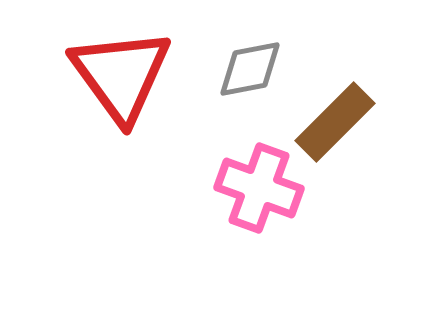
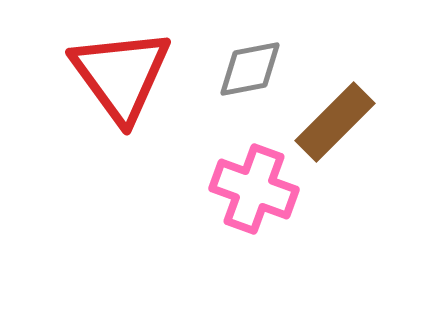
pink cross: moved 5 px left, 1 px down
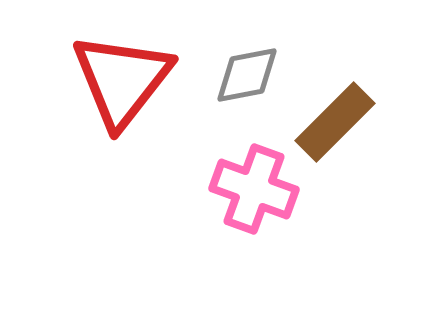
gray diamond: moved 3 px left, 6 px down
red triangle: moved 1 px right, 5 px down; rotated 14 degrees clockwise
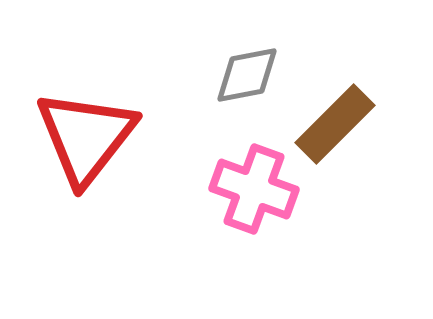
red triangle: moved 36 px left, 57 px down
brown rectangle: moved 2 px down
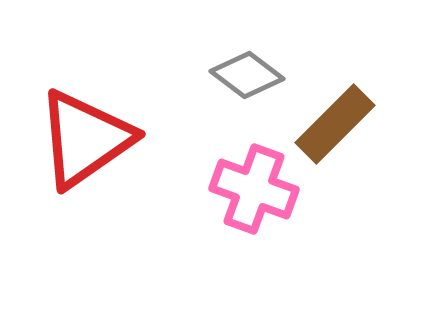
gray diamond: rotated 48 degrees clockwise
red triangle: moved 1 px left, 2 px down; rotated 17 degrees clockwise
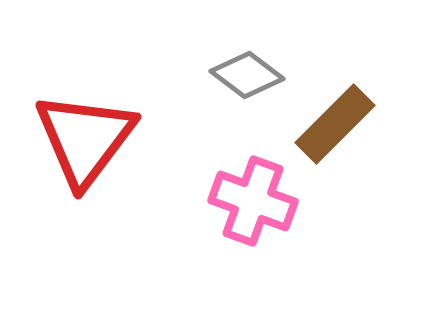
red triangle: rotated 18 degrees counterclockwise
pink cross: moved 1 px left, 12 px down
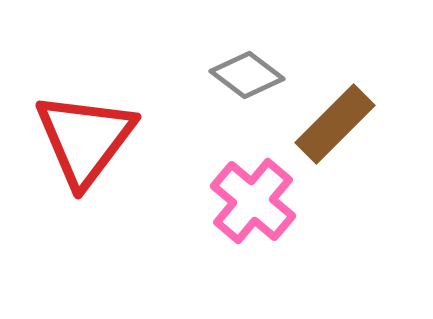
pink cross: rotated 20 degrees clockwise
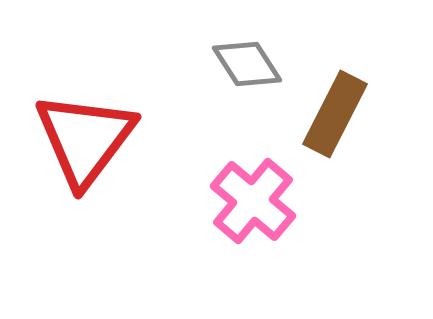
gray diamond: moved 11 px up; rotated 20 degrees clockwise
brown rectangle: moved 10 px up; rotated 18 degrees counterclockwise
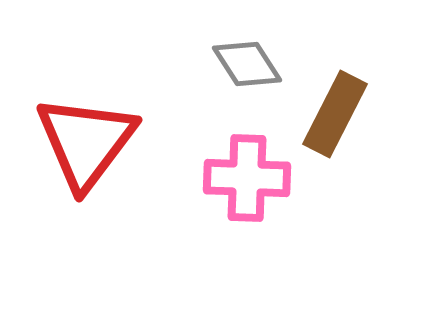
red triangle: moved 1 px right, 3 px down
pink cross: moved 6 px left, 23 px up; rotated 38 degrees counterclockwise
